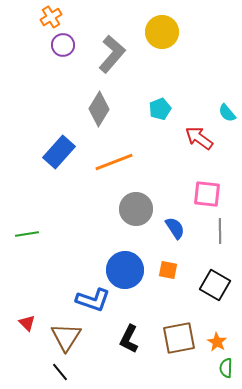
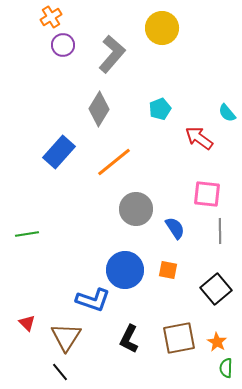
yellow circle: moved 4 px up
orange line: rotated 18 degrees counterclockwise
black square: moved 1 px right, 4 px down; rotated 20 degrees clockwise
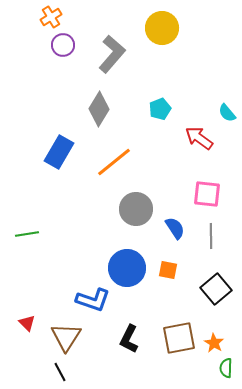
blue rectangle: rotated 12 degrees counterclockwise
gray line: moved 9 px left, 5 px down
blue circle: moved 2 px right, 2 px up
orange star: moved 3 px left, 1 px down
black line: rotated 12 degrees clockwise
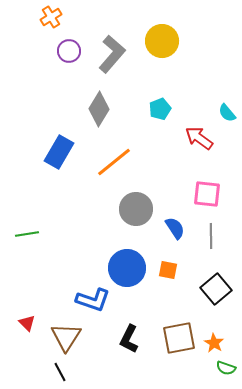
yellow circle: moved 13 px down
purple circle: moved 6 px right, 6 px down
green semicircle: rotated 72 degrees counterclockwise
